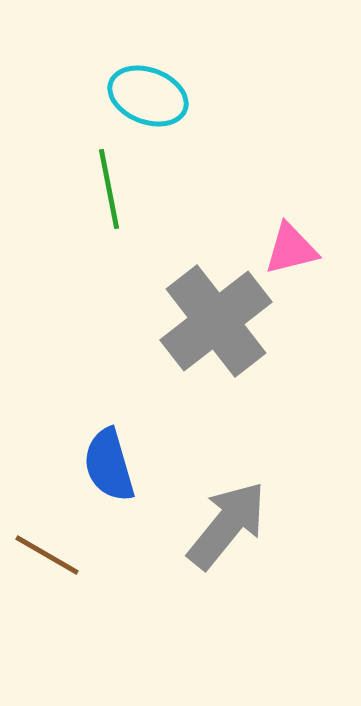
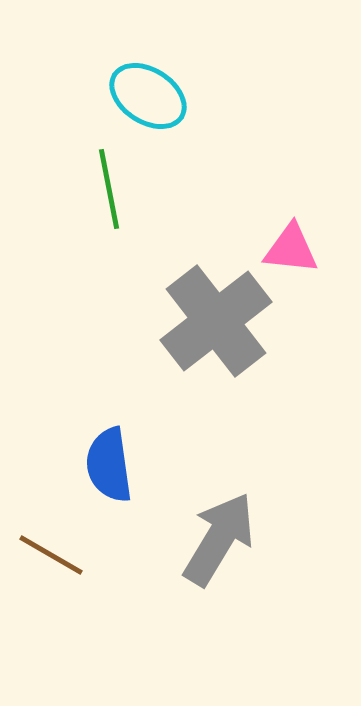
cyan ellipse: rotated 12 degrees clockwise
pink triangle: rotated 20 degrees clockwise
blue semicircle: rotated 8 degrees clockwise
gray arrow: moved 8 px left, 14 px down; rotated 8 degrees counterclockwise
brown line: moved 4 px right
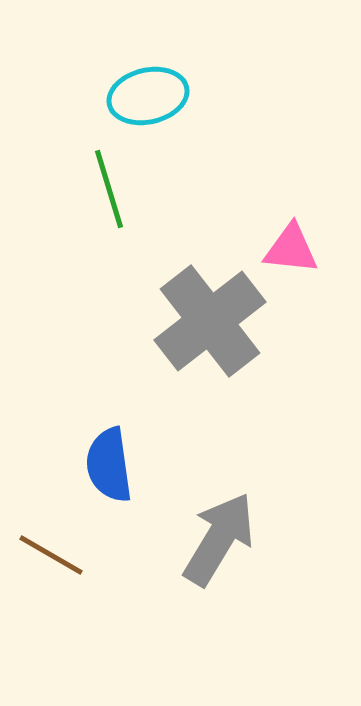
cyan ellipse: rotated 46 degrees counterclockwise
green line: rotated 6 degrees counterclockwise
gray cross: moved 6 px left
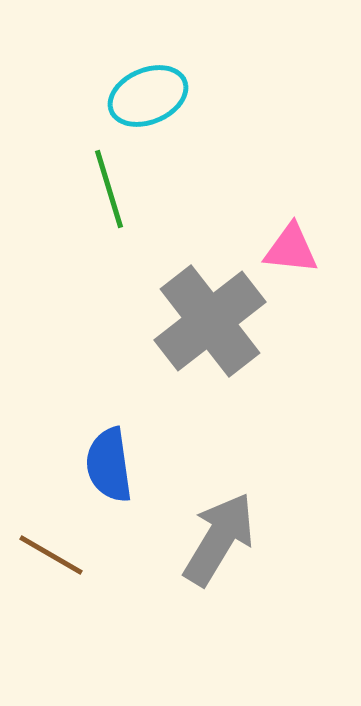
cyan ellipse: rotated 10 degrees counterclockwise
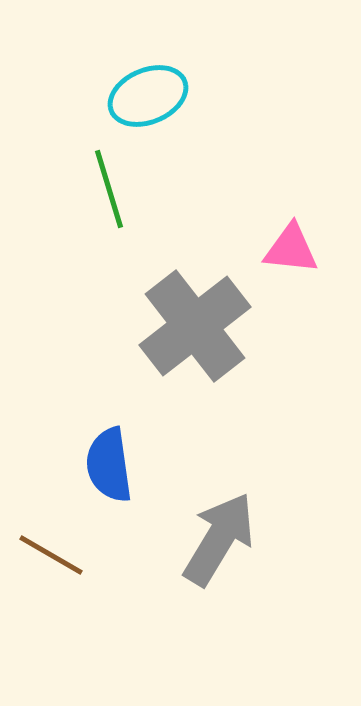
gray cross: moved 15 px left, 5 px down
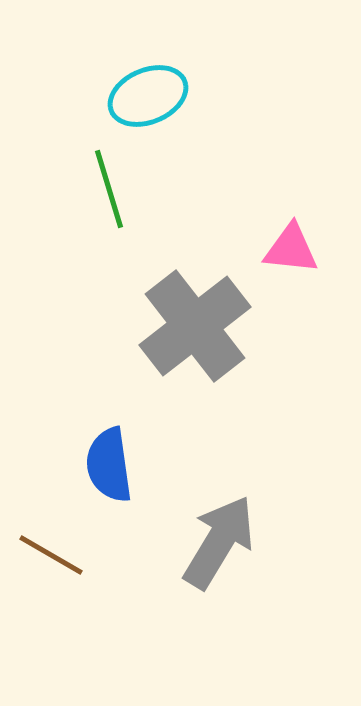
gray arrow: moved 3 px down
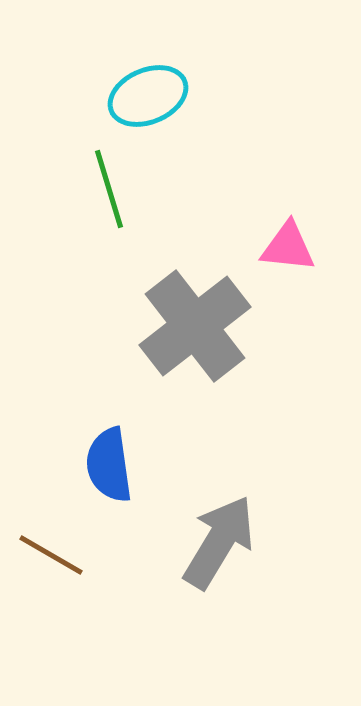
pink triangle: moved 3 px left, 2 px up
